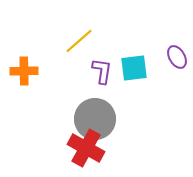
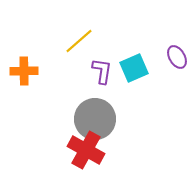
cyan square: rotated 16 degrees counterclockwise
red cross: moved 2 px down
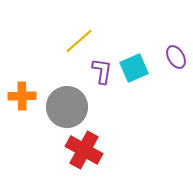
purple ellipse: moved 1 px left
orange cross: moved 2 px left, 25 px down
gray circle: moved 28 px left, 12 px up
red cross: moved 2 px left
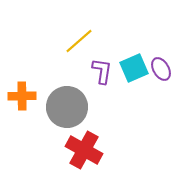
purple ellipse: moved 15 px left, 12 px down
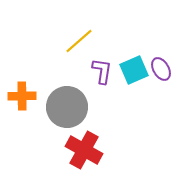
cyan square: moved 2 px down
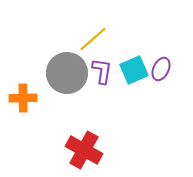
yellow line: moved 14 px right, 2 px up
purple ellipse: rotated 55 degrees clockwise
orange cross: moved 1 px right, 2 px down
gray circle: moved 34 px up
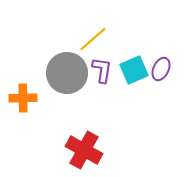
purple L-shape: moved 1 px up
